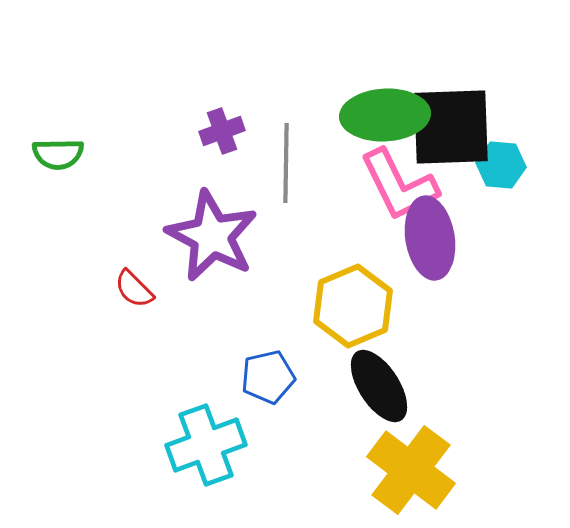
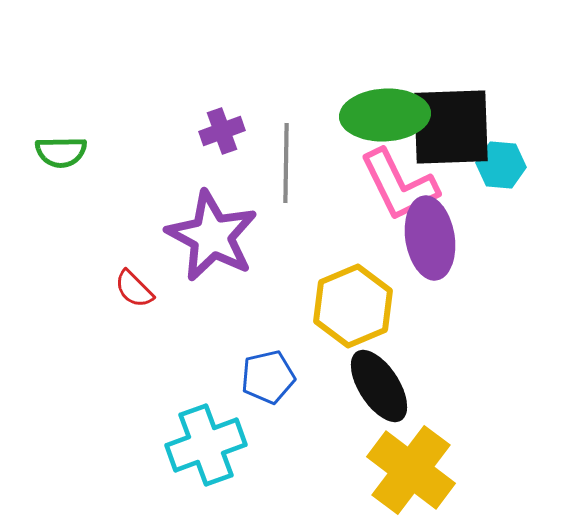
green semicircle: moved 3 px right, 2 px up
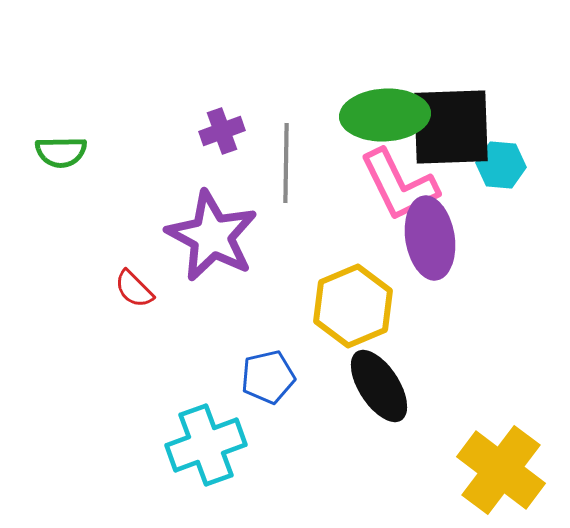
yellow cross: moved 90 px right
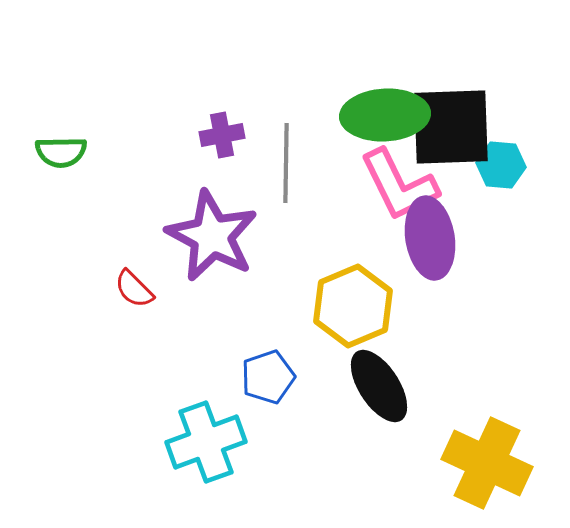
purple cross: moved 4 px down; rotated 9 degrees clockwise
blue pentagon: rotated 6 degrees counterclockwise
cyan cross: moved 3 px up
yellow cross: moved 14 px left, 7 px up; rotated 12 degrees counterclockwise
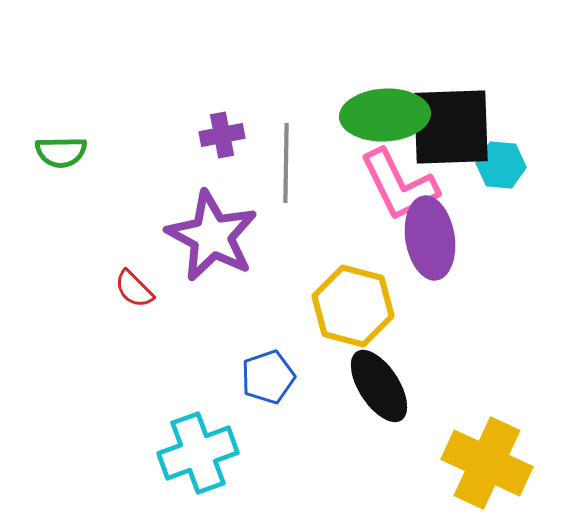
yellow hexagon: rotated 22 degrees counterclockwise
cyan cross: moved 8 px left, 11 px down
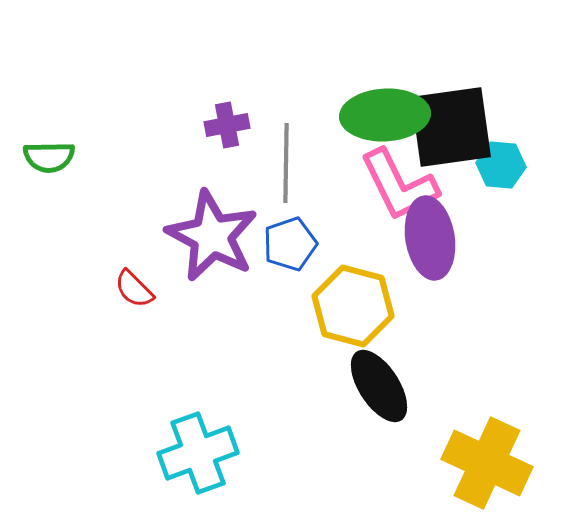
black square: rotated 6 degrees counterclockwise
purple cross: moved 5 px right, 10 px up
green semicircle: moved 12 px left, 5 px down
blue pentagon: moved 22 px right, 133 px up
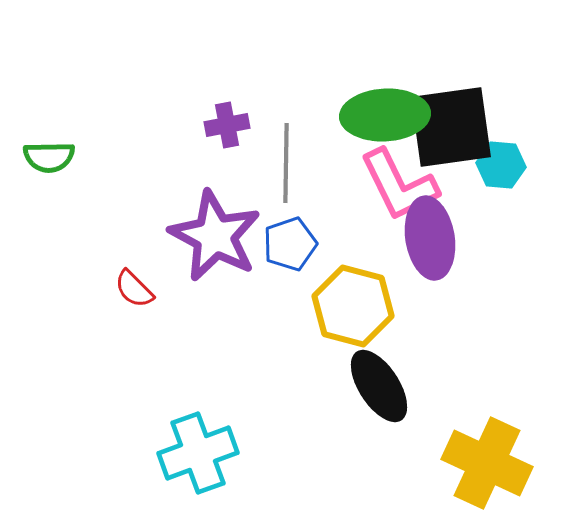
purple star: moved 3 px right
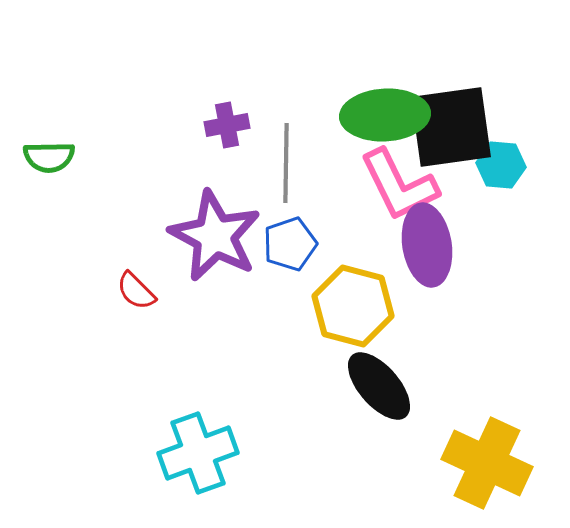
purple ellipse: moved 3 px left, 7 px down
red semicircle: moved 2 px right, 2 px down
black ellipse: rotated 8 degrees counterclockwise
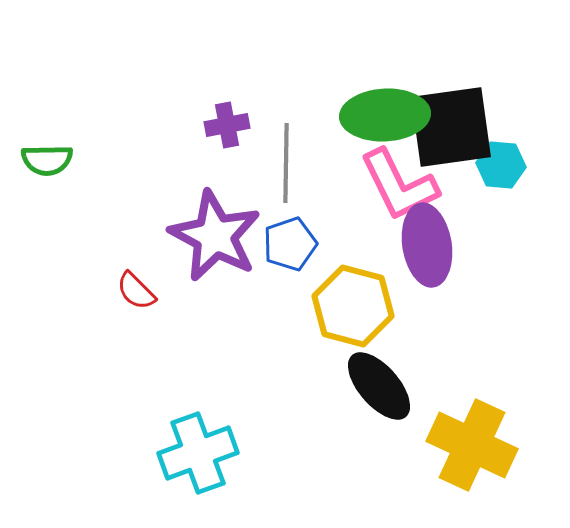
green semicircle: moved 2 px left, 3 px down
yellow cross: moved 15 px left, 18 px up
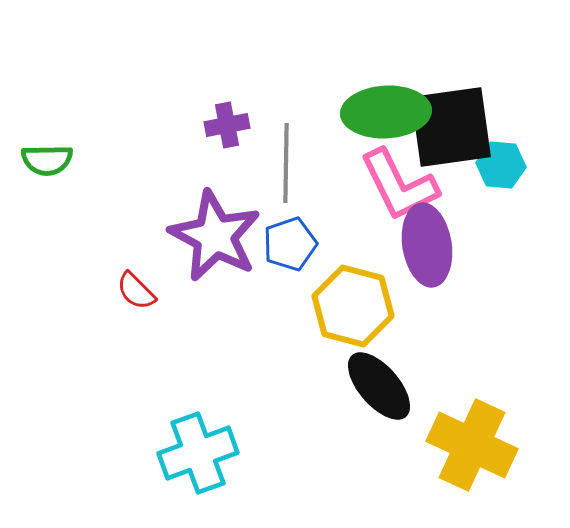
green ellipse: moved 1 px right, 3 px up
